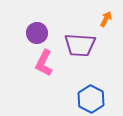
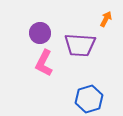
purple circle: moved 3 px right
blue hexagon: moved 2 px left; rotated 16 degrees clockwise
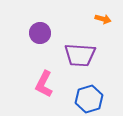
orange arrow: moved 3 px left; rotated 77 degrees clockwise
purple trapezoid: moved 10 px down
pink L-shape: moved 21 px down
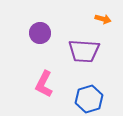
purple trapezoid: moved 4 px right, 4 px up
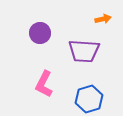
orange arrow: rotated 28 degrees counterclockwise
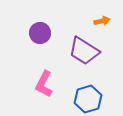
orange arrow: moved 1 px left, 2 px down
purple trapezoid: rotated 28 degrees clockwise
blue hexagon: moved 1 px left
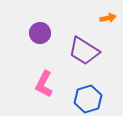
orange arrow: moved 6 px right, 3 px up
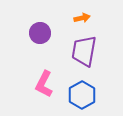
orange arrow: moved 26 px left
purple trapezoid: rotated 68 degrees clockwise
blue hexagon: moved 6 px left, 4 px up; rotated 12 degrees counterclockwise
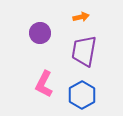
orange arrow: moved 1 px left, 1 px up
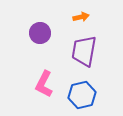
blue hexagon: rotated 16 degrees clockwise
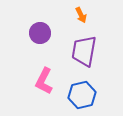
orange arrow: moved 2 px up; rotated 77 degrees clockwise
pink L-shape: moved 3 px up
